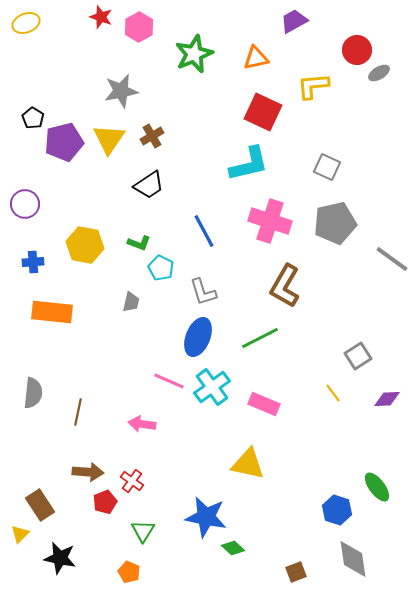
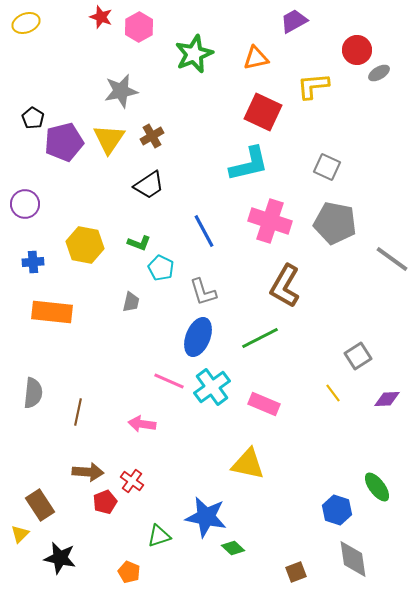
gray pentagon at (335, 223): rotated 24 degrees clockwise
green triangle at (143, 531): moved 16 px right, 5 px down; rotated 40 degrees clockwise
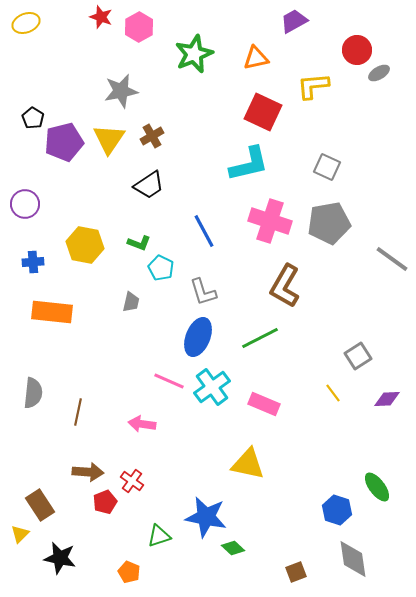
gray pentagon at (335, 223): moved 6 px left; rotated 21 degrees counterclockwise
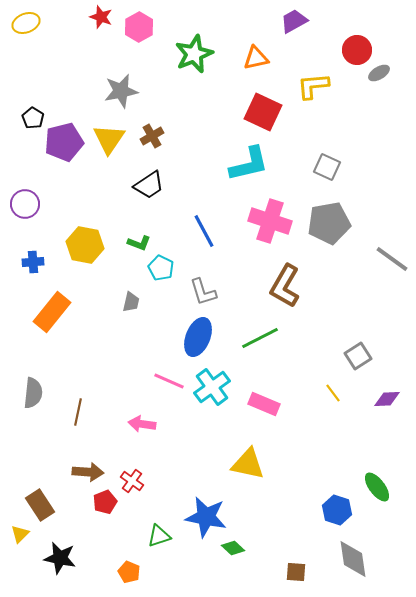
orange rectangle at (52, 312): rotated 57 degrees counterclockwise
brown square at (296, 572): rotated 25 degrees clockwise
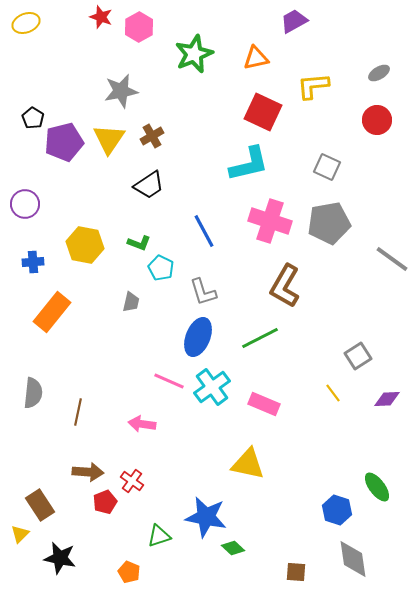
red circle at (357, 50): moved 20 px right, 70 px down
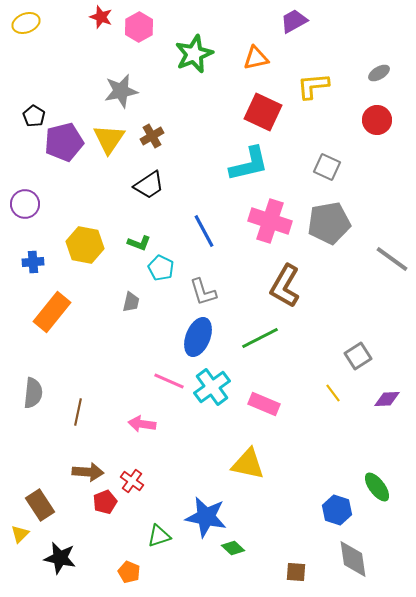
black pentagon at (33, 118): moved 1 px right, 2 px up
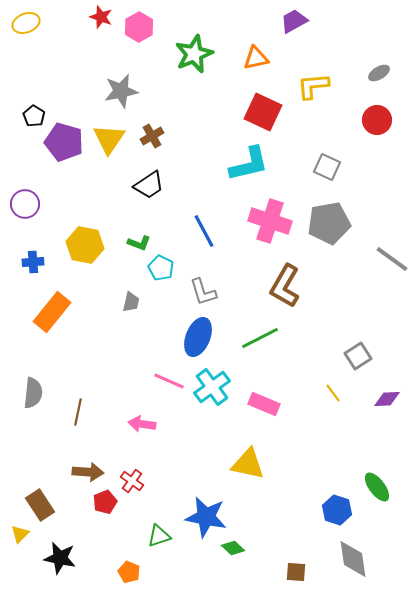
purple pentagon at (64, 142): rotated 30 degrees clockwise
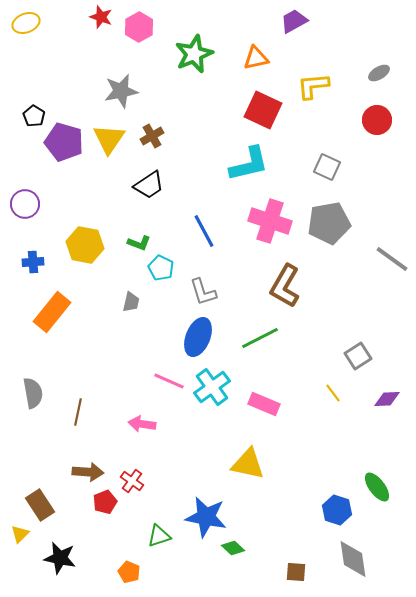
red square at (263, 112): moved 2 px up
gray semicircle at (33, 393): rotated 16 degrees counterclockwise
